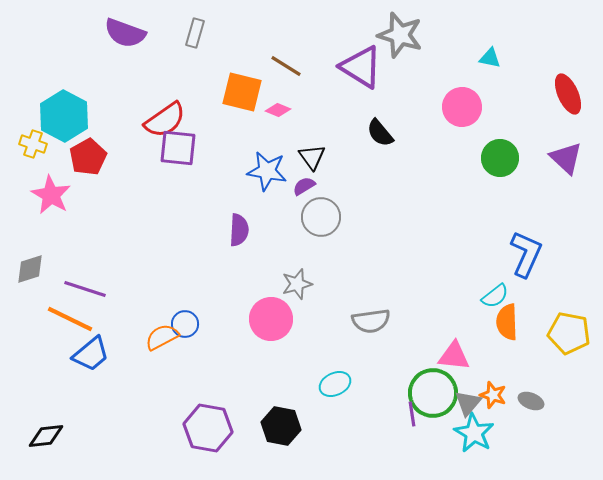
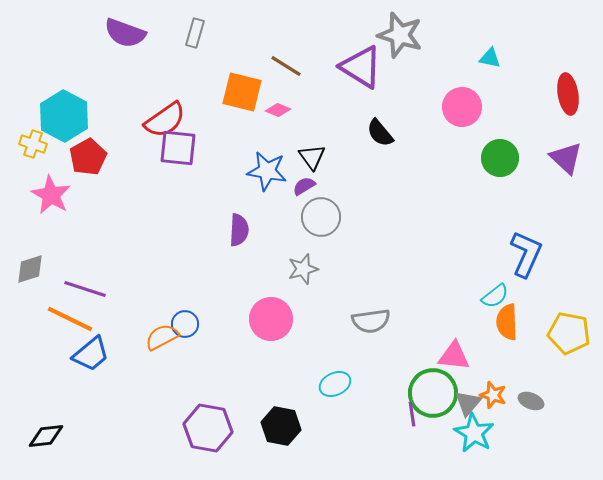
red ellipse at (568, 94): rotated 15 degrees clockwise
gray star at (297, 284): moved 6 px right, 15 px up
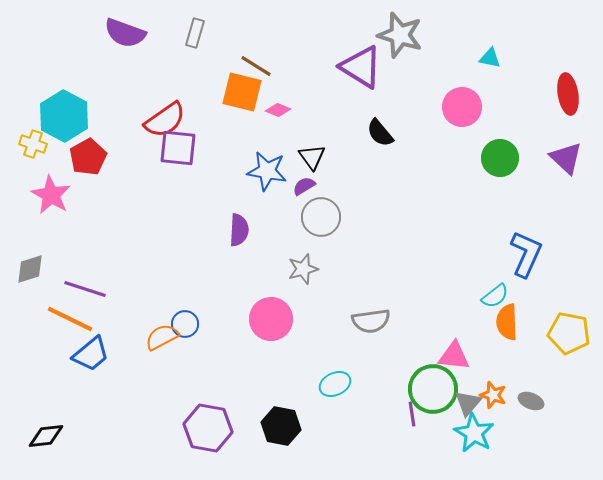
brown line at (286, 66): moved 30 px left
green circle at (433, 393): moved 4 px up
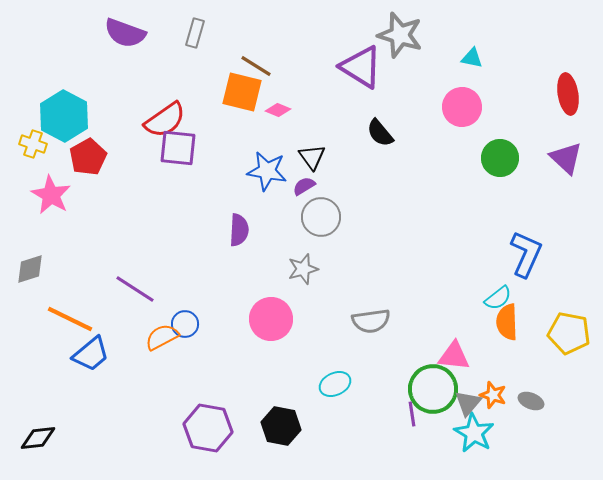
cyan triangle at (490, 58): moved 18 px left
purple line at (85, 289): moved 50 px right; rotated 15 degrees clockwise
cyan semicircle at (495, 296): moved 3 px right, 2 px down
black diamond at (46, 436): moved 8 px left, 2 px down
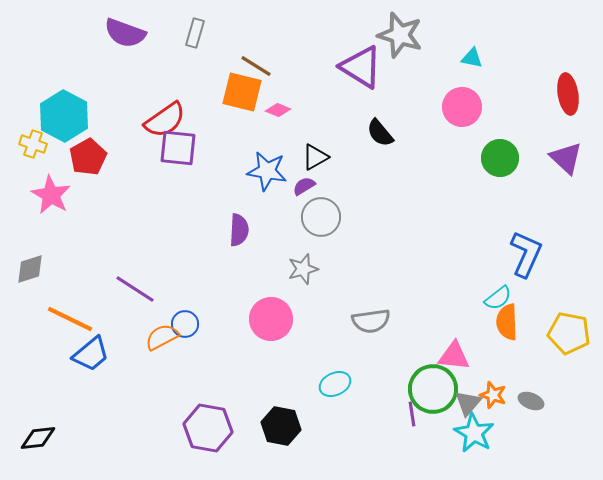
black triangle at (312, 157): moved 3 px right; rotated 36 degrees clockwise
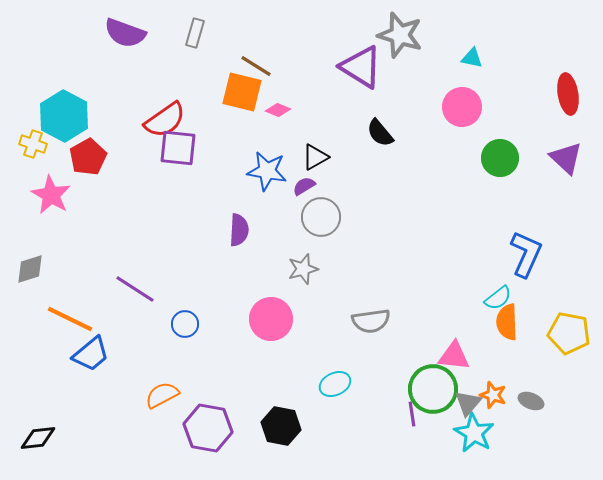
orange semicircle at (162, 337): moved 58 px down
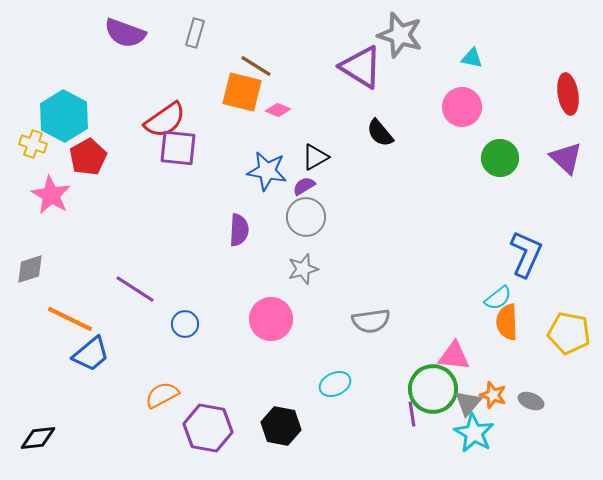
gray circle at (321, 217): moved 15 px left
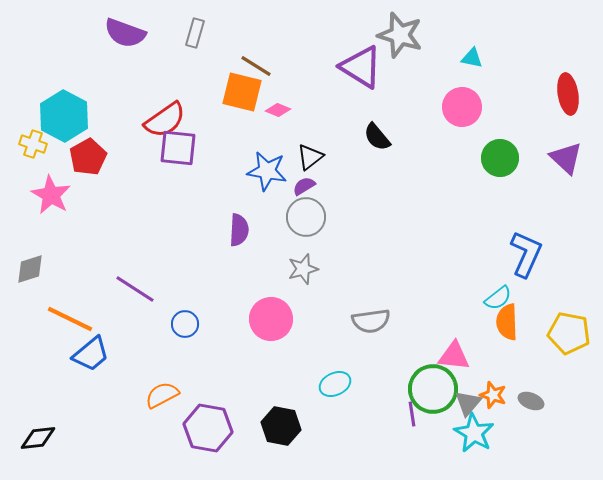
black semicircle at (380, 133): moved 3 px left, 4 px down
black triangle at (315, 157): moved 5 px left; rotated 8 degrees counterclockwise
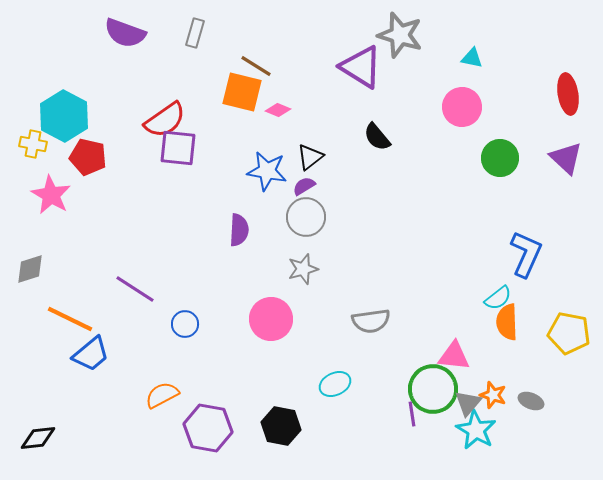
yellow cross at (33, 144): rotated 8 degrees counterclockwise
red pentagon at (88, 157): rotated 30 degrees counterclockwise
cyan star at (474, 433): moved 2 px right, 3 px up
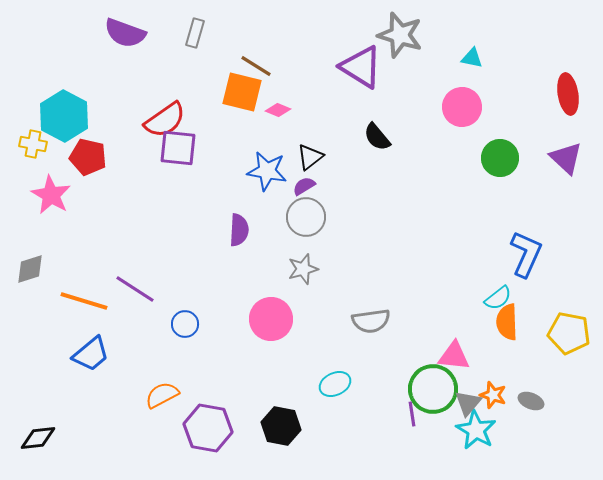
orange line at (70, 319): moved 14 px right, 18 px up; rotated 9 degrees counterclockwise
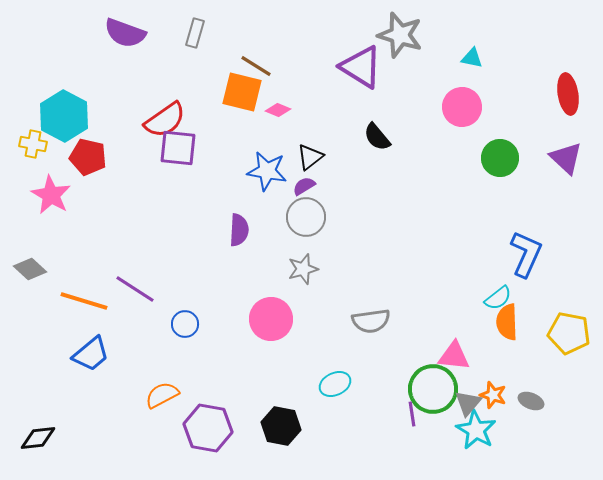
gray diamond at (30, 269): rotated 60 degrees clockwise
